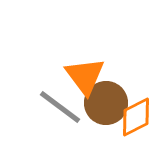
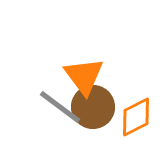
orange triangle: moved 1 px left
brown circle: moved 13 px left, 4 px down
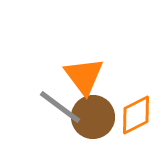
brown circle: moved 10 px down
orange diamond: moved 2 px up
